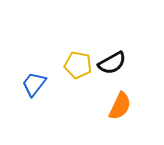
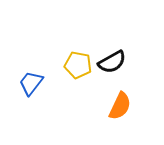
black semicircle: moved 1 px up
blue trapezoid: moved 3 px left, 1 px up
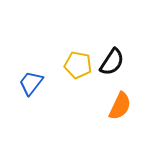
black semicircle: rotated 28 degrees counterclockwise
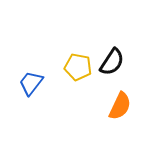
yellow pentagon: moved 2 px down
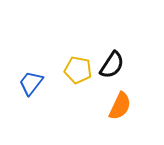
black semicircle: moved 3 px down
yellow pentagon: moved 3 px down
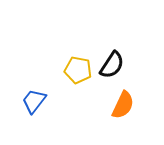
blue trapezoid: moved 3 px right, 18 px down
orange semicircle: moved 3 px right, 1 px up
